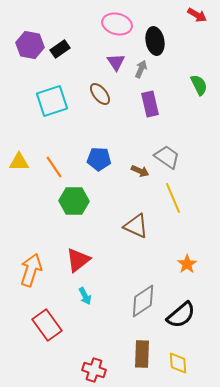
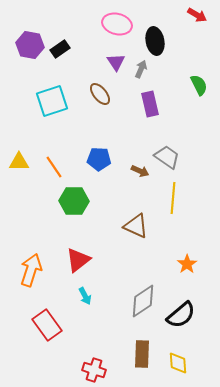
yellow line: rotated 28 degrees clockwise
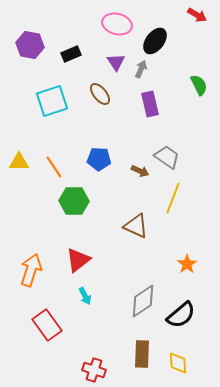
black ellipse: rotated 48 degrees clockwise
black rectangle: moved 11 px right, 5 px down; rotated 12 degrees clockwise
yellow line: rotated 16 degrees clockwise
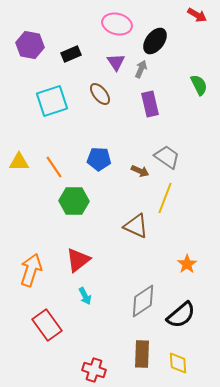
yellow line: moved 8 px left
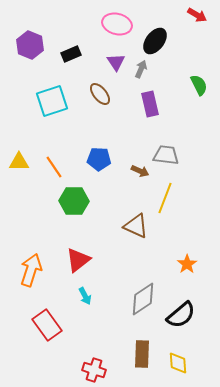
purple hexagon: rotated 12 degrees clockwise
gray trapezoid: moved 1 px left, 2 px up; rotated 28 degrees counterclockwise
gray diamond: moved 2 px up
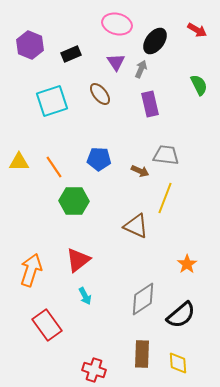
red arrow: moved 15 px down
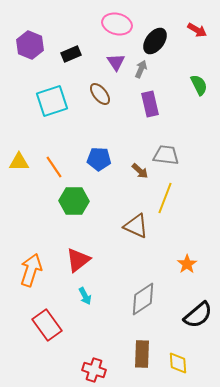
brown arrow: rotated 18 degrees clockwise
black semicircle: moved 17 px right
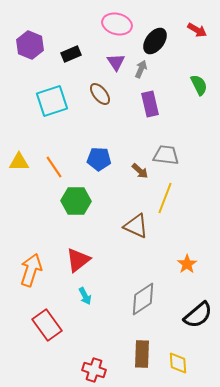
green hexagon: moved 2 px right
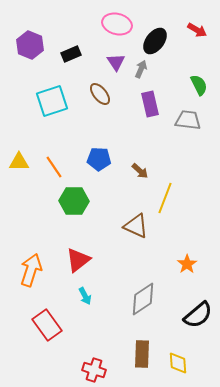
gray trapezoid: moved 22 px right, 35 px up
green hexagon: moved 2 px left
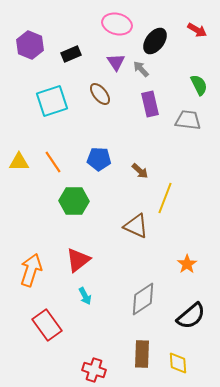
gray arrow: rotated 66 degrees counterclockwise
orange line: moved 1 px left, 5 px up
black semicircle: moved 7 px left, 1 px down
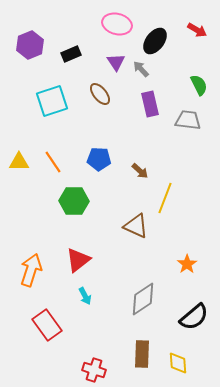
purple hexagon: rotated 16 degrees clockwise
black semicircle: moved 3 px right, 1 px down
